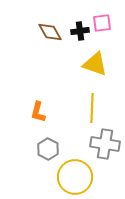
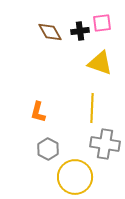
yellow triangle: moved 5 px right, 1 px up
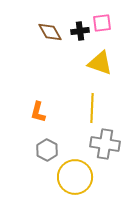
gray hexagon: moved 1 px left, 1 px down
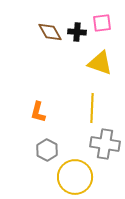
black cross: moved 3 px left, 1 px down; rotated 12 degrees clockwise
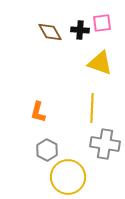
black cross: moved 3 px right, 2 px up
yellow circle: moved 7 px left
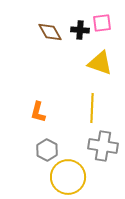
gray cross: moved 2 px left, 2 px down
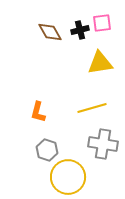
black cross: rotated 18 degrees counterclockwise
yellow triangle: rotated 28 degrees counterclockwise
yellow line: rotated 72 degrees clockwise
gray cross: moved 2 px up
gray hexagon: rotated 10 degrees counterclockwise
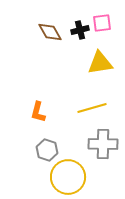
gray cross: rotated 8 degrees counterclockwise
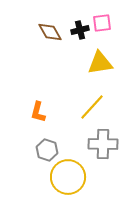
yellow line: moved 1 px up; rotated 32 degrees counterclockwise
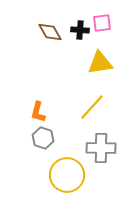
black cross: rotated 18 degrees clockwise
gray cross: moved 2 px left, 4 px down
gray hexagon: moved 4 px left, 12 px up
yellow circle: moved 1 px left, 2 px up
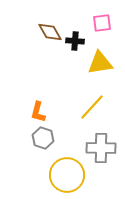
black cross: moved 5 px left, 11 px down
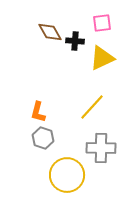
yellow triangle: moved 2 px right, 5 px up; rotated 16 degrees counterclockwise
